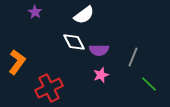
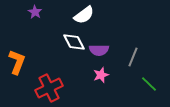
orange L-shape: rotated 15 degrees counterclockwise
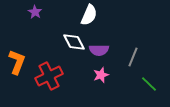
white semicircle: moved 5 px right; rotated 30 degrees counterclockwise
red cross: moved 12 px up
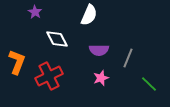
white diamond: moved 17 px left, 3 px up
gray line: moved 5 px left, 1 px down
pink star: moved 3 px down
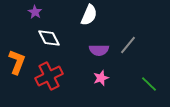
white diamond: moved 8 px left, 1 px up
gray line: moved 13 px up; rotated 18 degrees clockwise
